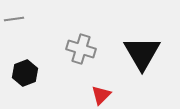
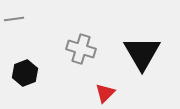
red triangle: moved 4 px right, 2 px up
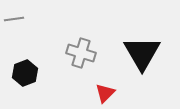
gray cross: moved 4 px down
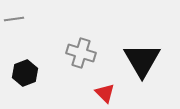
black triangle: moved 7 px down
red triangle: rotated 30 degrees counterclockwise
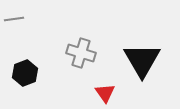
red triangle: rotated 10 degrees clockwise
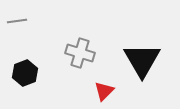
gray line: moved 3 px right, 2 px down
gray cross: moved 1 px left
red triangle: moved 1 px left, 2 px up; rotated 20 degrees clockwise
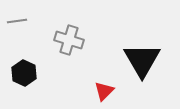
gray cross: moved 11 px left, 13 px up
black hexagon: moved 1 px left; rotated 15 degrees counterclockwise
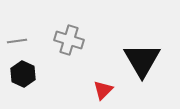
gray line: moved 20 px down
black hexagon: moved 1 px left, 1 px down
red triangle: moved 1 px left, 1 px up
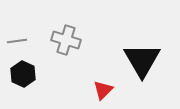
gray cross: moved 3 px left
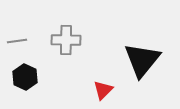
gray cross: rotated 16 degrees counterclockwise
black triangle: rotated 9 degrees clockwise
black hexagon: moved 2 px right, 3 px down
